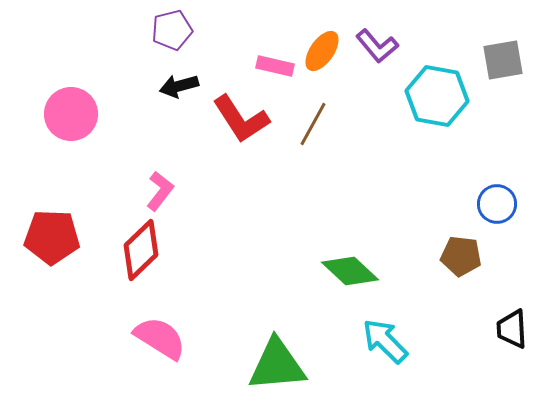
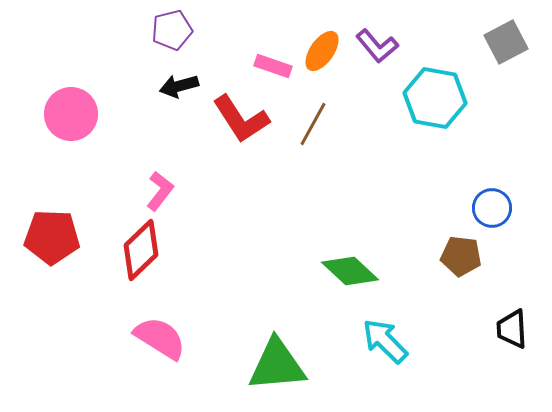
gray square: moved 3 px right, 18 px up; rotated 18 degrees counterclockwise
pink rectangle: moved 2 px left; rotated 6 degrees clockwise
cyan hexagon: moved 2 px left, 2 px down
blue circle: moved 5 px left, 4 px down
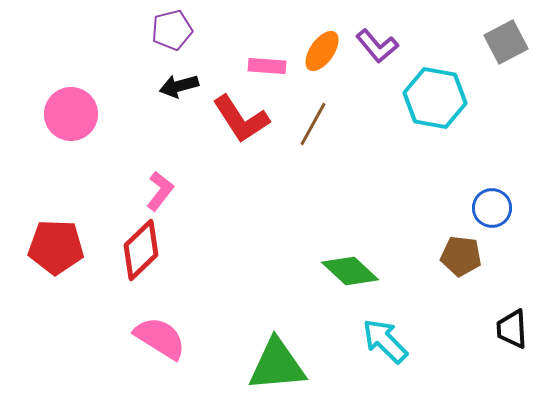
pink rectangle: moved 6 px left; rotated 15 degrees counterclockwise
red pentagon: moved 4 px right, 10 px down
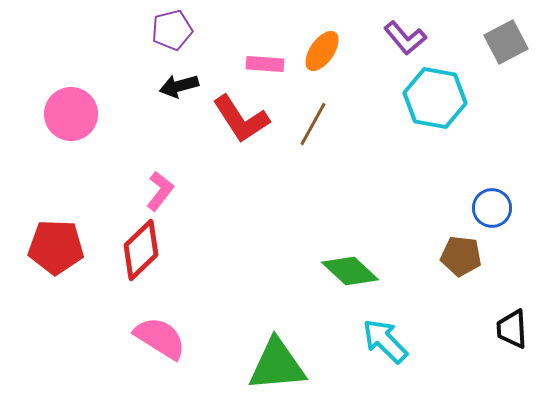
purple L-shape: moved 28 px right, 8 px up
pink rectangle: moved 2 px left, 2 px up
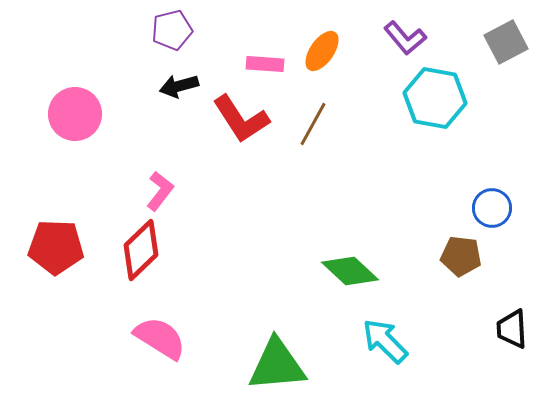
pink circle: moved 4 px right
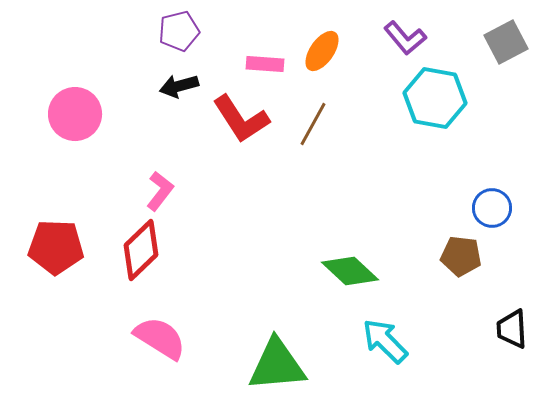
purple pentagon: moved 7 px right, 1 px down
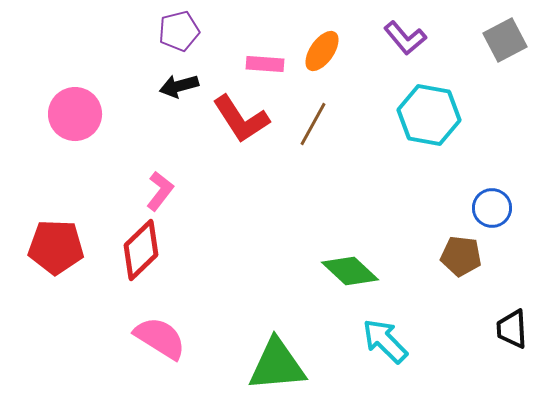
gray square: moved 1 px left, 2 px up
cyan hexagon: moved 6 px left, 17 px down
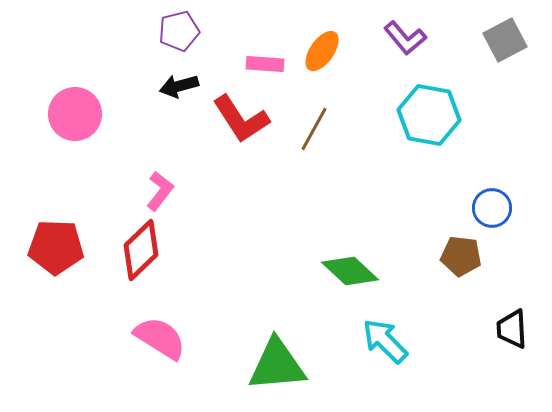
brown line: moved 1 px right, 5 px down
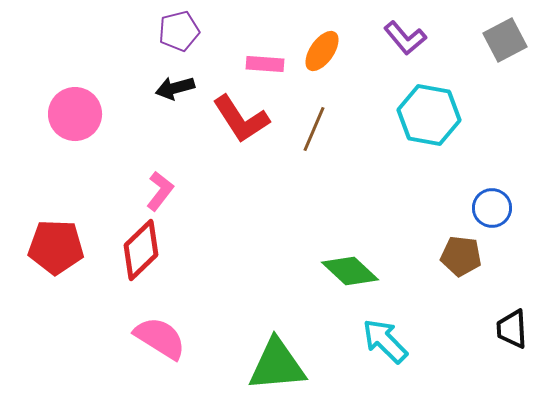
black arrow: moved 4 px left, 2 px down
brown line: rotated 6 degrees counterclockwise
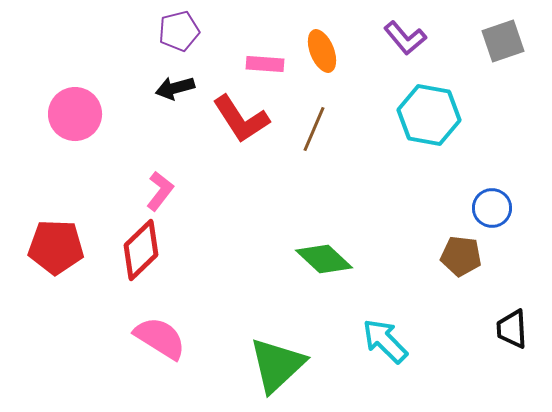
gray square: moved 2 px left, 1 px down; rotated 9 degrees clockwise
orange ellipse: rotated 57 degrees counterclockwise
green diamond: moved 26 px left, 12 px up
green triangle: rotated 38 degrees counterclockwise
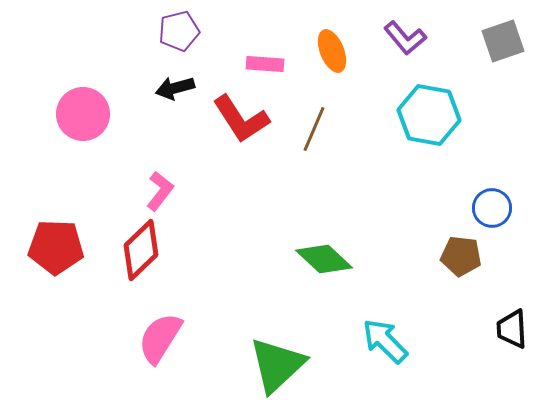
orange ellipse: moved 10 px right
pink circle: moved 8 px right
pink semicircle: rotated 90 degrees counterclockwise
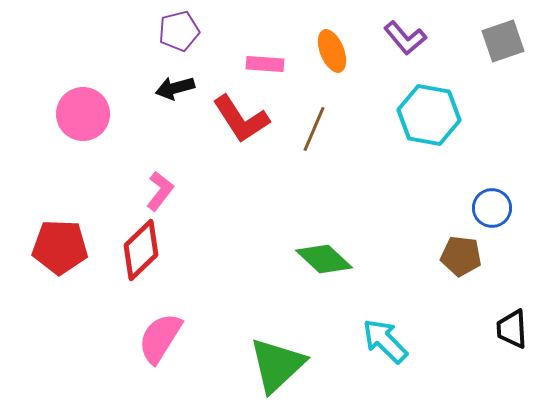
red pentagon: moved 4 px right
